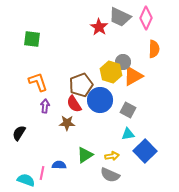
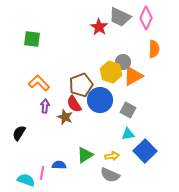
orange L-shape: moved 1 px right, 1 px down; rotated 25 degrees counterclockwise
brown star: moved 2 px left, 6 px up; rotated 21 degrees clockwise
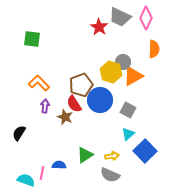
cyan triangle: rotated 32 degrees counterclockwise
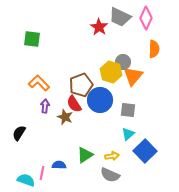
orange triangle: rotated 20 degrees counterclockwise
gray square: rotated 21 degrees counterclockwise
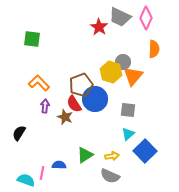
blue circle: moved 5 px left, 1 px up
gray semicircle: moved 1 px down
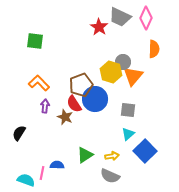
green square: moved 3 px right, 2 px down
blue semicircle: moved 2 px left
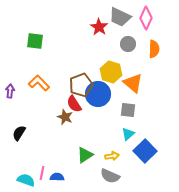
gray circle: moved 5 px right, 18 px up
orange triangle: moved 7 px down; rotated 30 degrees counterclockwise
blue circle: moved 3 px right, 5 px up
purple arrow: moved 35 px left, 15 px up
blue semicircle: moved 12 px down
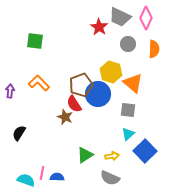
gray semicircle: moved 2 px down
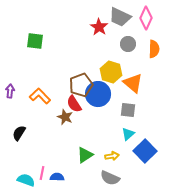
orange L-shape: moved 1 px right, 13 px down
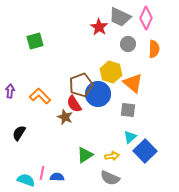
green square: rotated 24 degrees counterclockwise
cyan triangle: moved 2 px right, 3 px down
